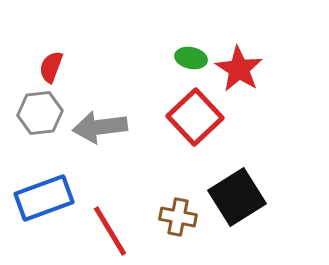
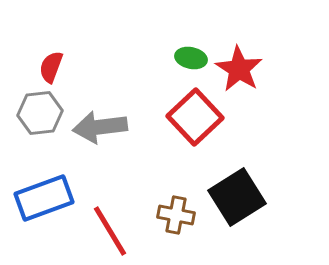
brown cross: moved 2 px left, 2 px up
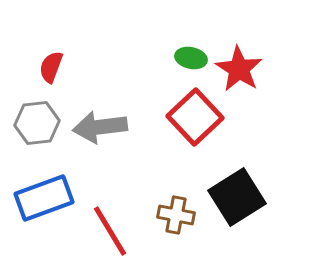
gray hexagon: moved 3 px left, 10 px down
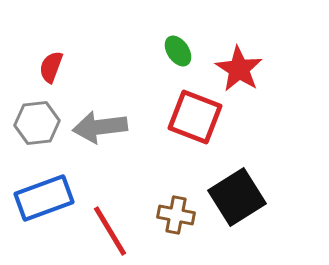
green ellipse: moved 13 px left, 7 px up; rotated 44 degrees clockwise
red square: rotated 26 degrees counterclockwise
